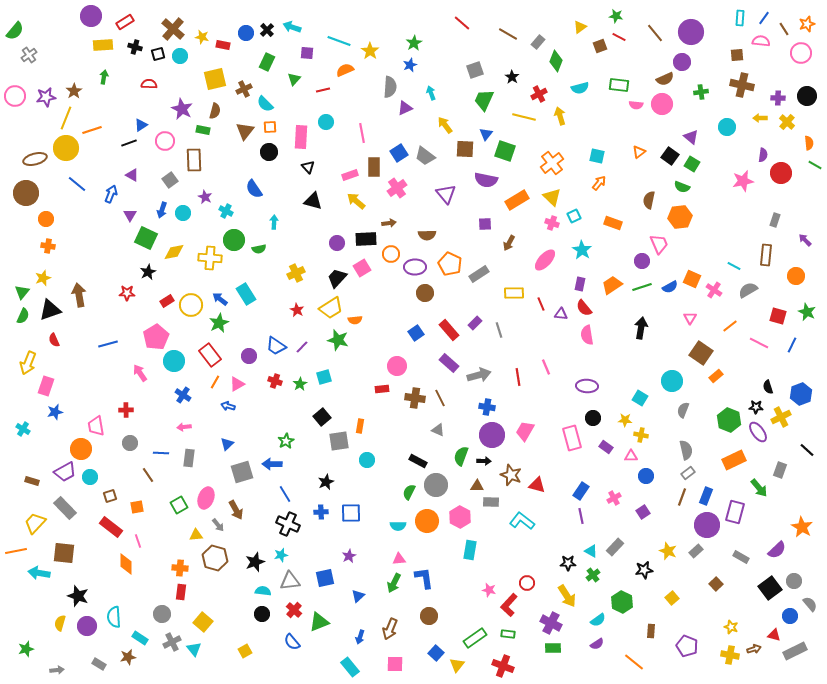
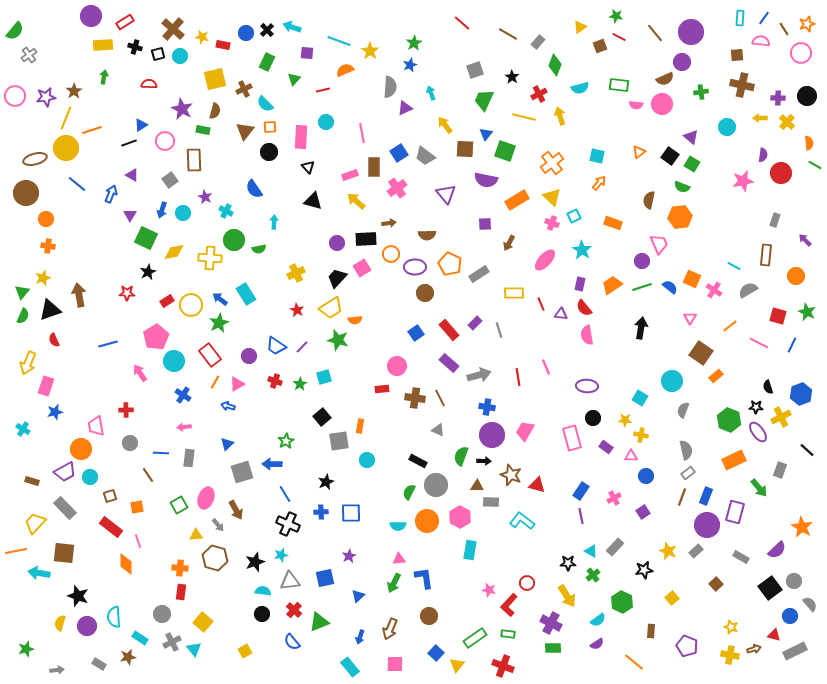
green diamond at (556, 61): moved 1 px left, 4 px down
blue semicircle at (670, 287): rotated 112 degrees counterclockwise
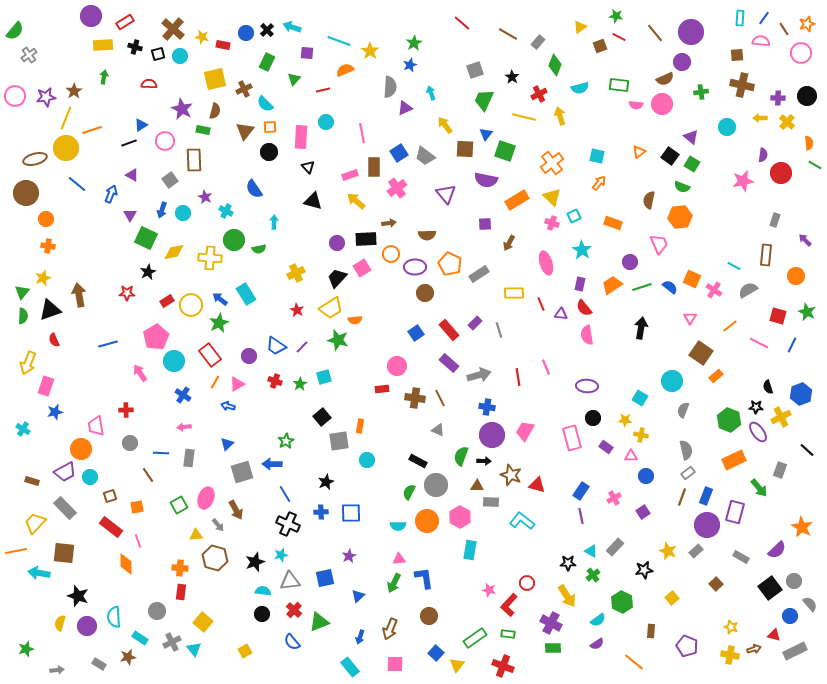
pink ellipse at (545, 260): moved 1 px right, 3 px down; rotated 60 degrees counterclockwise
purple circle at (642, 261): moved 12 px left, 1 px down
green semicircle at (23, 316): rotated 21 degrees counterclockwise
gray circle at (162, 614): moved 5 px left, 3 px up
